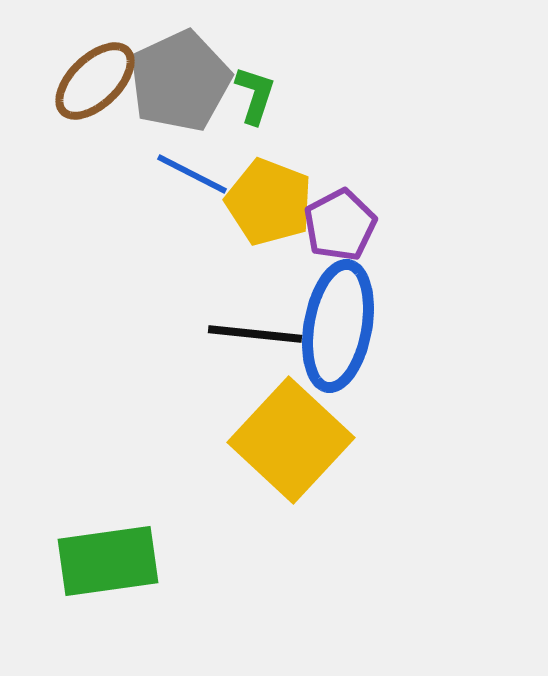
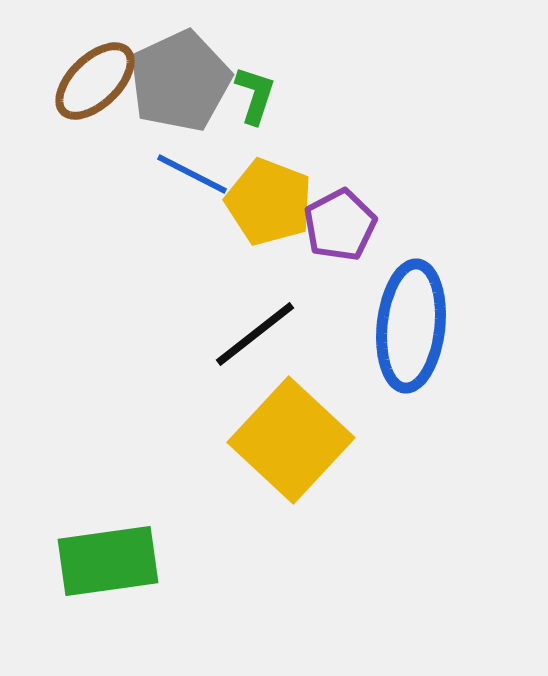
blue ellipse: moved 73 px right; rotated 4 degrees counterclockwise
black line: rotated 44 degrees counterclockwise
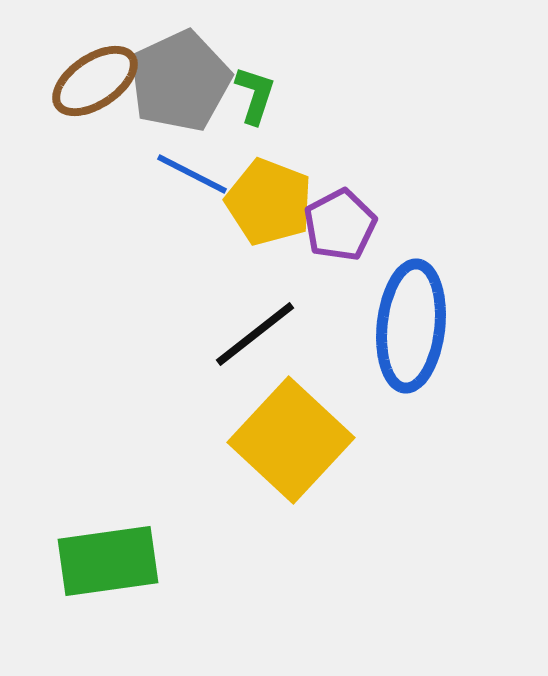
brown ellipse: rotated 10 degrees clockwise
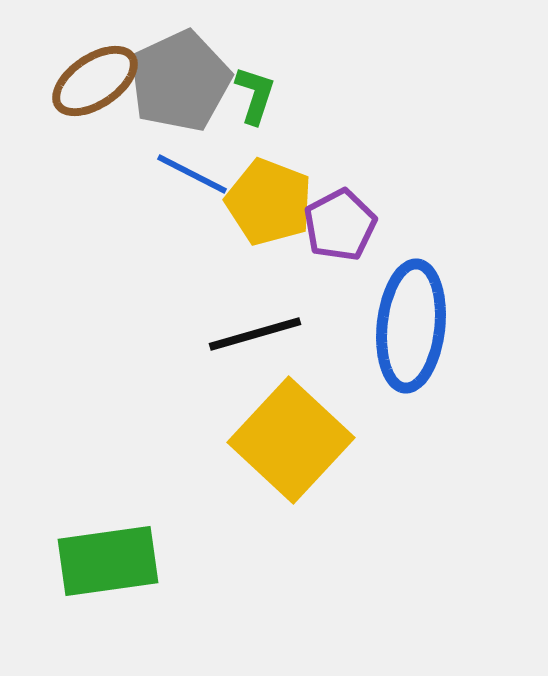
black line: rotated 22 degrees clockwise
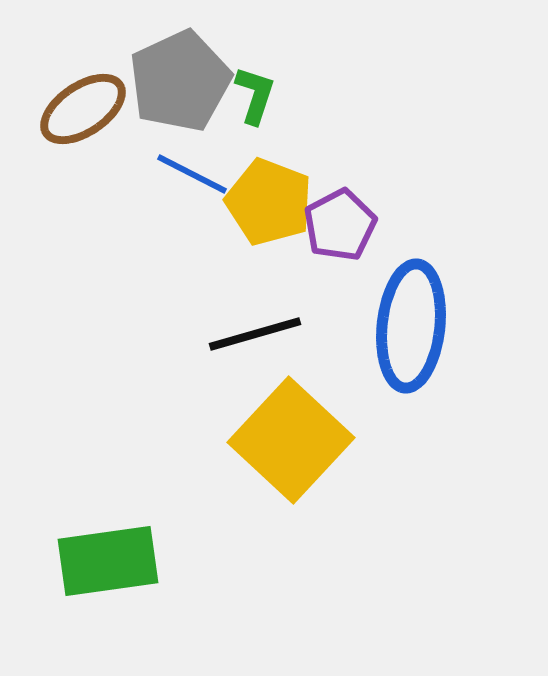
brown ellipse: moved 12 px left, 28 px down
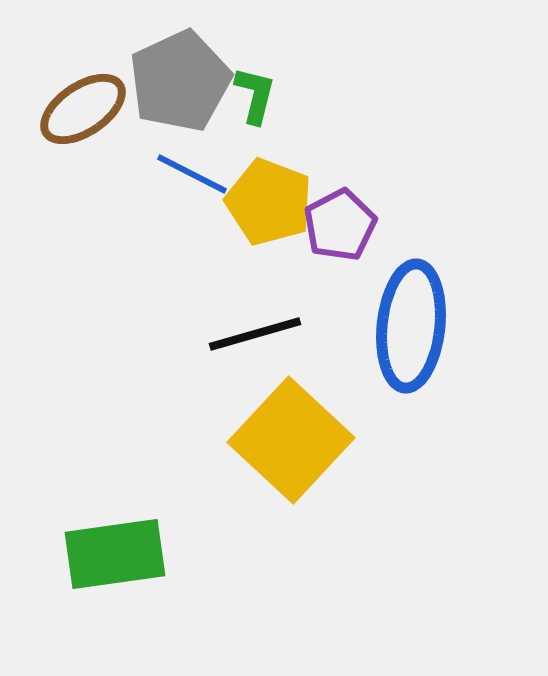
green L-shape: rotated 4 degrees counterclockwise
green rectangle: moved 7 px right, 7 px up
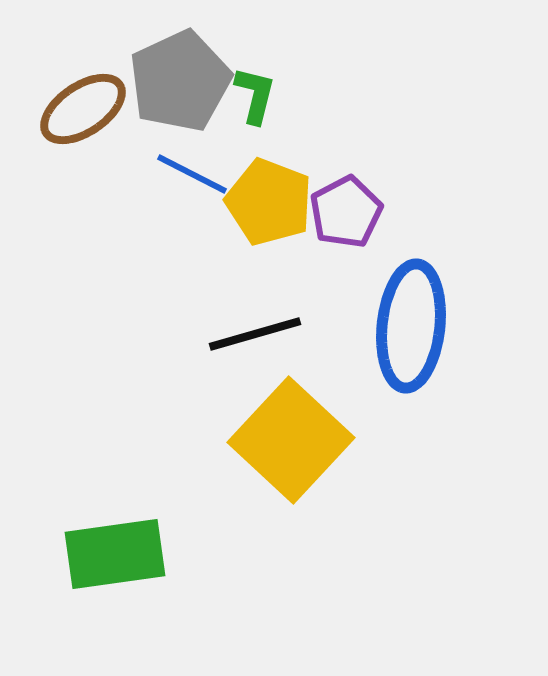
purple pentagon: moved 6 px right, 13 px up
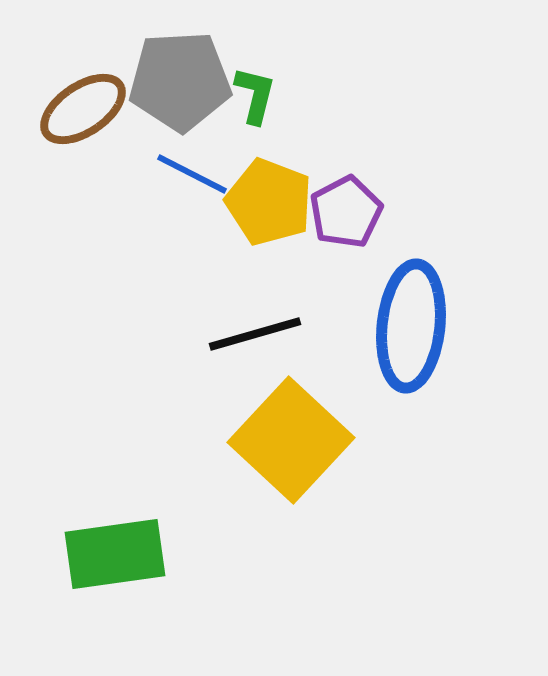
gray pentagon: rotated 22 degrees clockwise
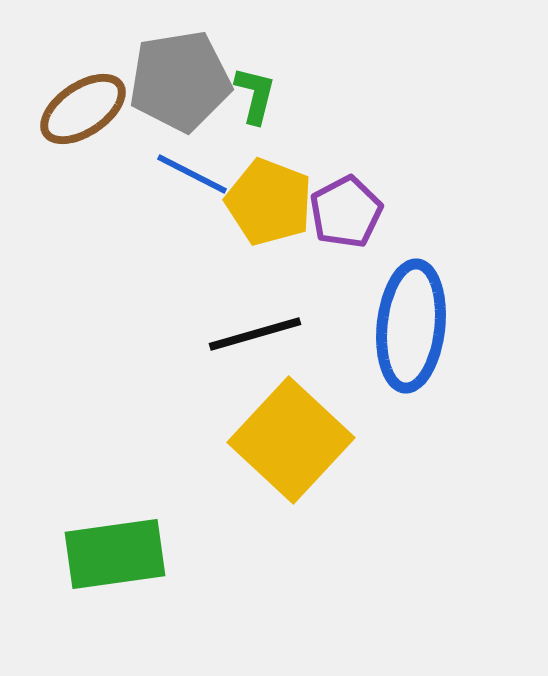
gray pentagon: rotated 6 degrees counterclockwise
